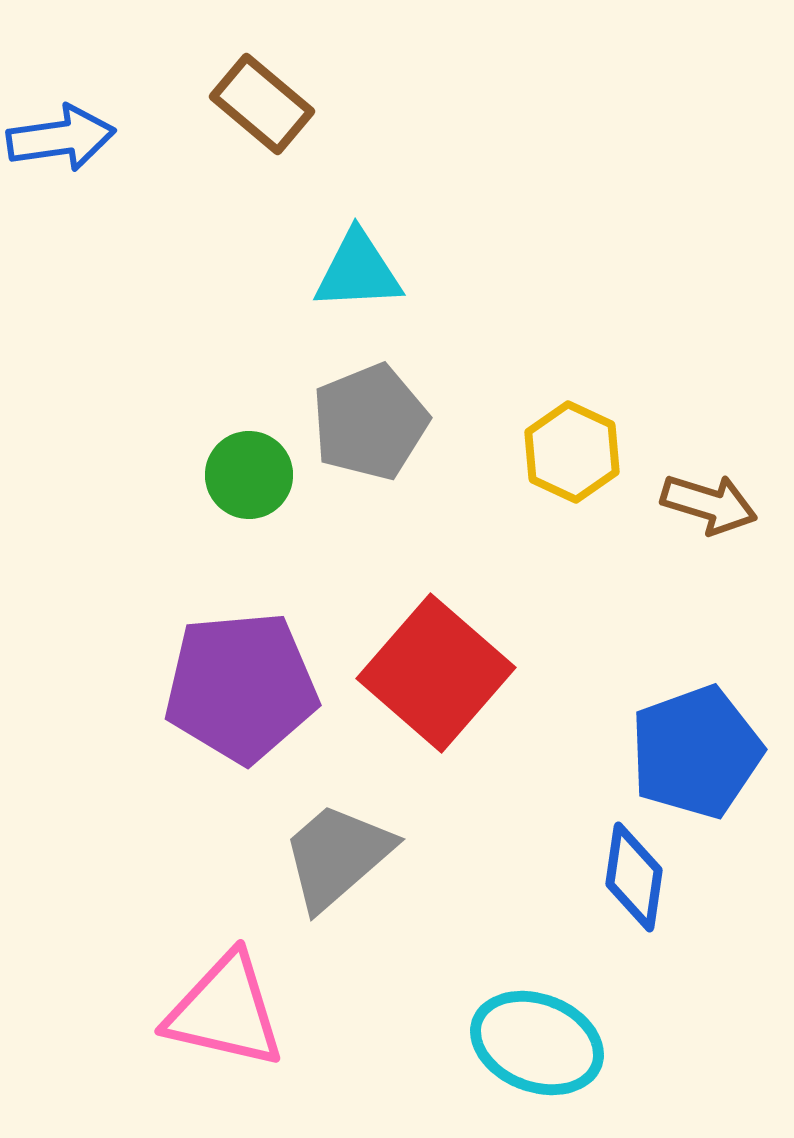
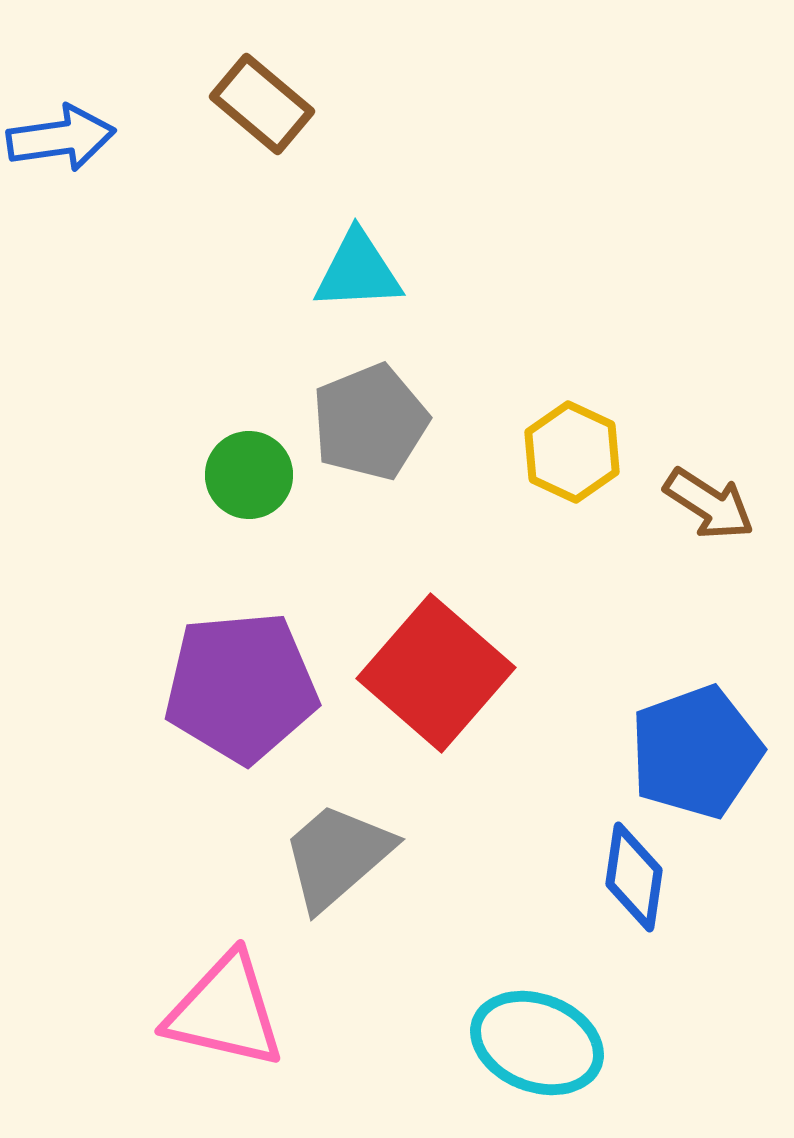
brown arrow: rotated 16 degrees clockwise
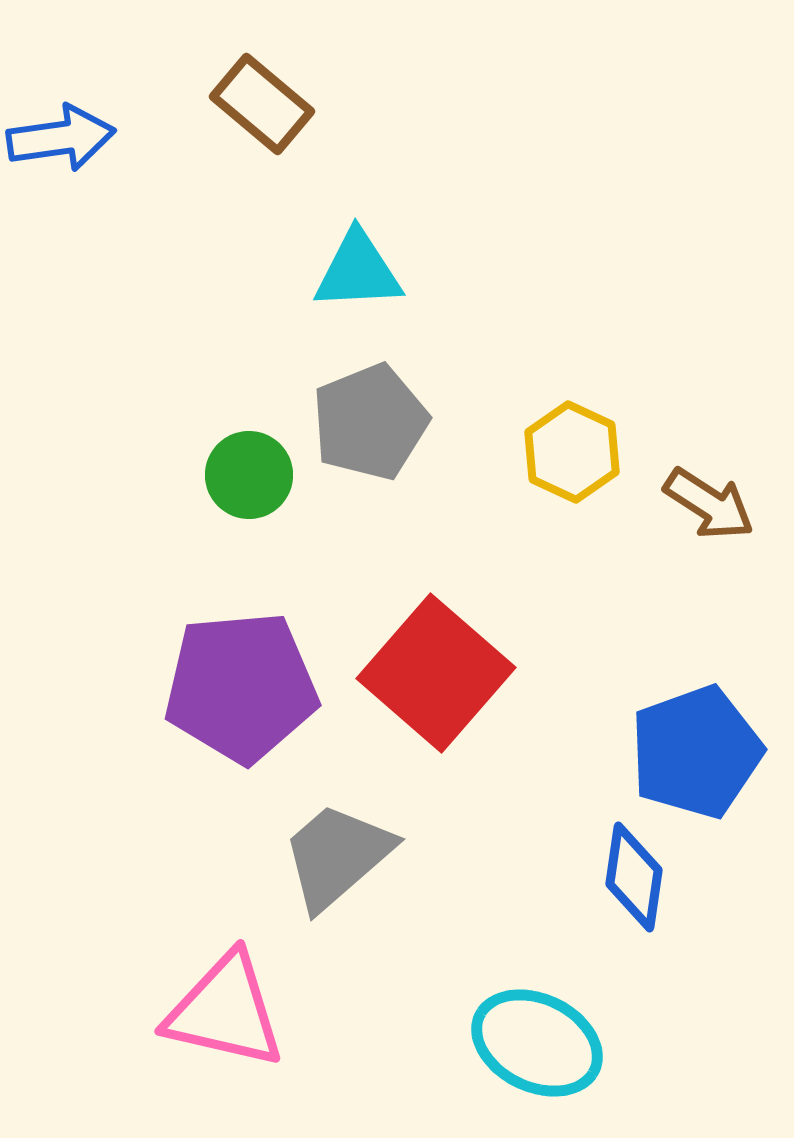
cyan ellipse: rotated 5 degrees clockwise
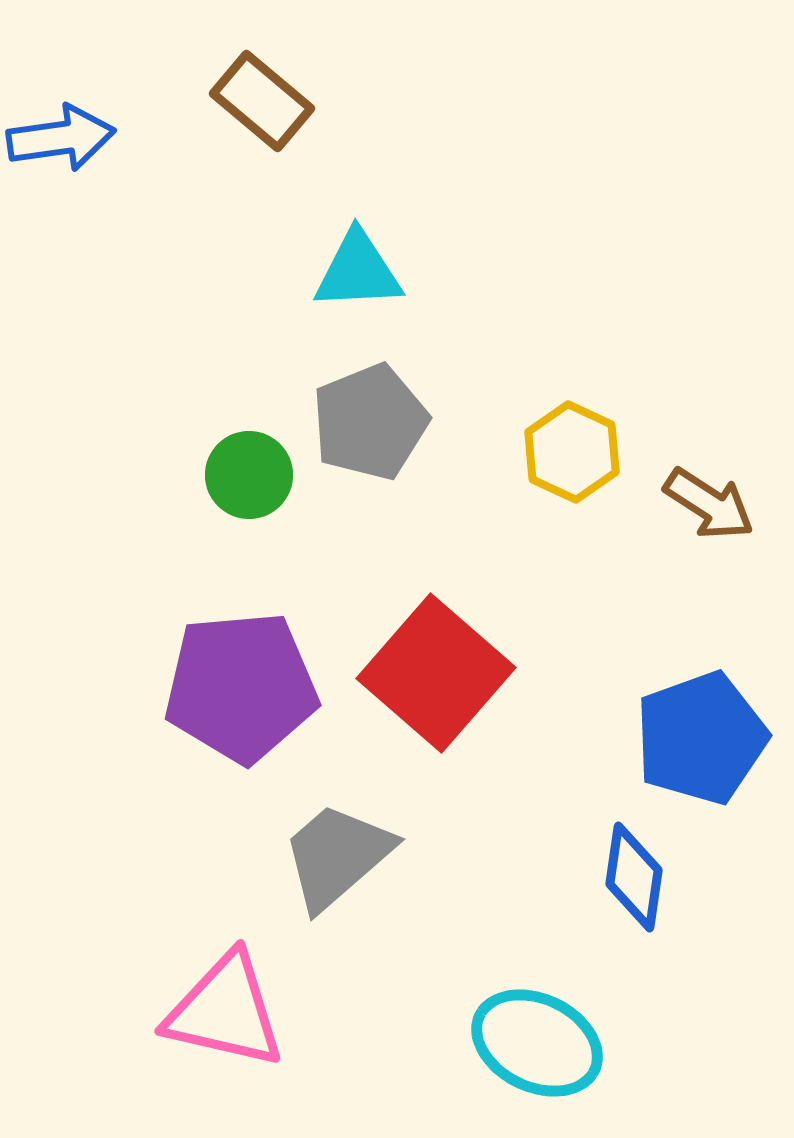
brown rectangle: moved 3 px up
blue pentagon: moved 5 px right, 14 px up
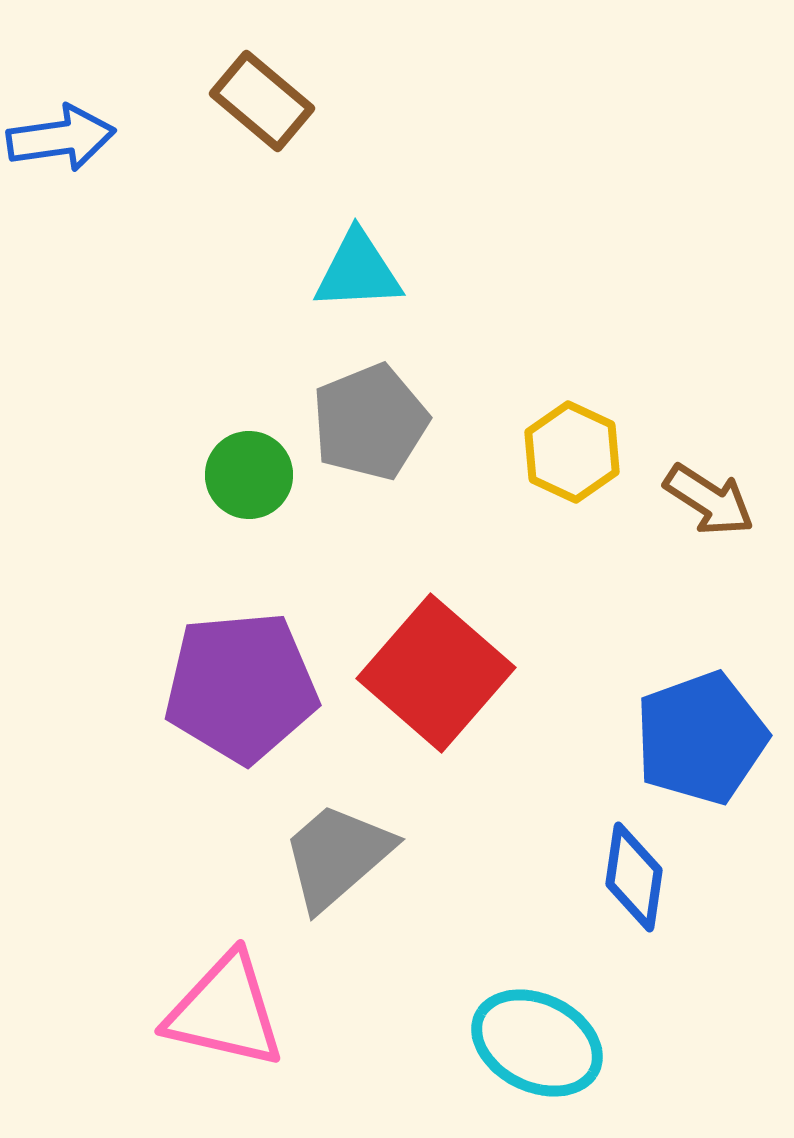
brown arrow: moved 4 px up
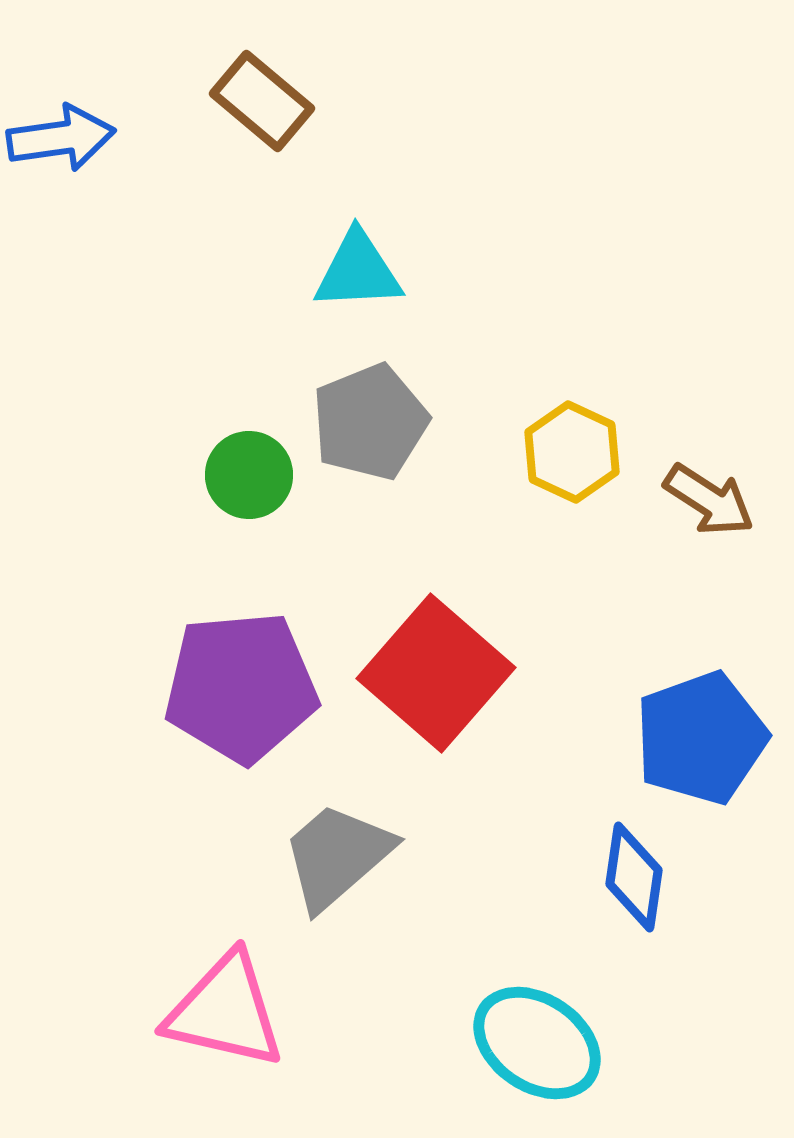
cyan ellipse: rotated 8 degrees clockwise
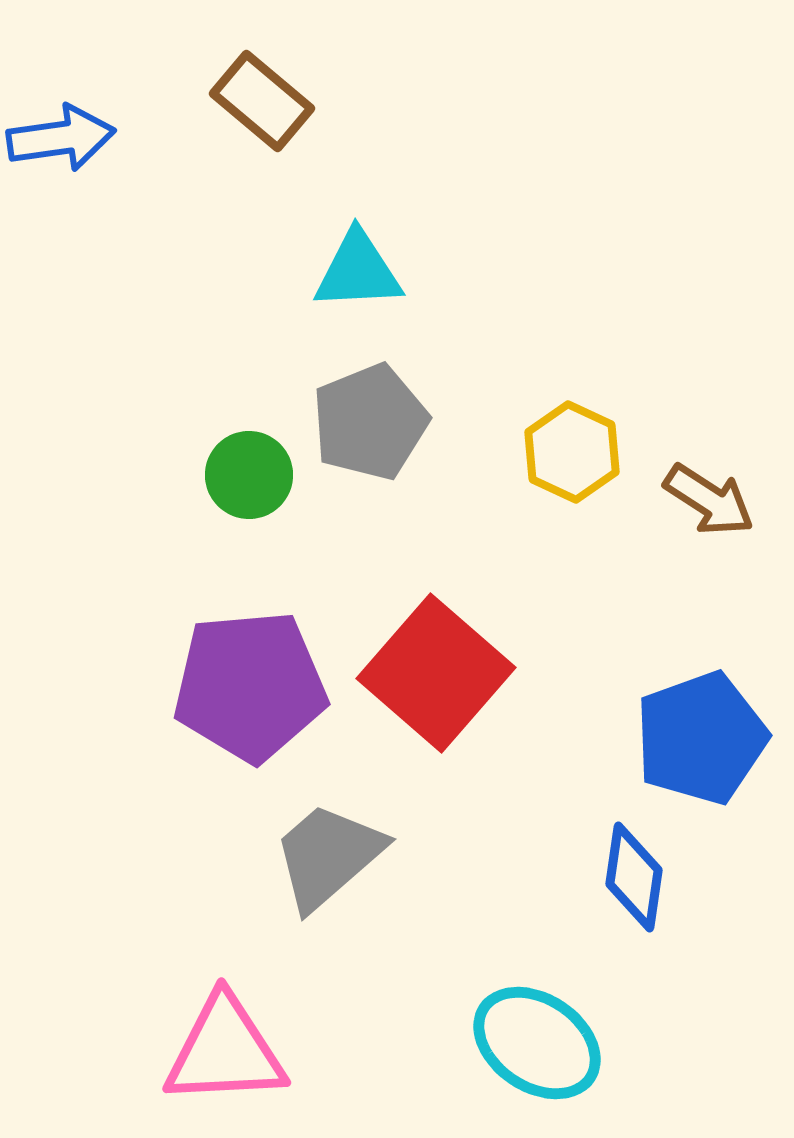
purple pentagon: moved 9 px right, 1 px up
gray trapezoid: moved 9 px left
pink triangle: moved 40 px down; rotated 16 degrees counterclockwise
